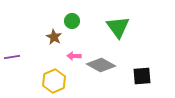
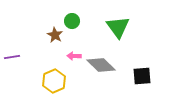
brown star: moved 1 px right, 2 px up
gray diamond: rotated 16 degrees clockwise
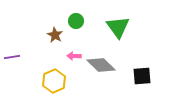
green circle: moved 4 px right
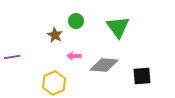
gray diamond: moved 3 px right; rotated 40 degrees counterclockwise
yellow hexagon: moved 2 px down
